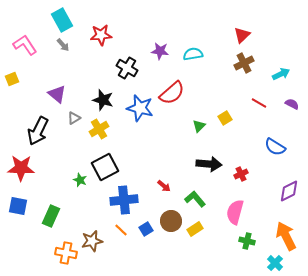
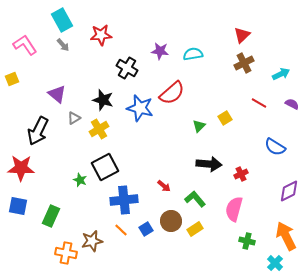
pink semicircle at (235, 212): moved 1 px left, 3 px up
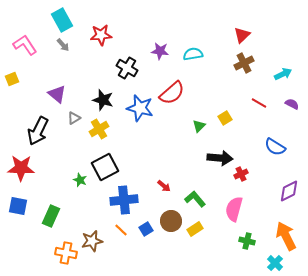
cyan arrow at (281, 74): moved 2 px right
black arrow at (209, 164): moved 11 px right, 6 px up
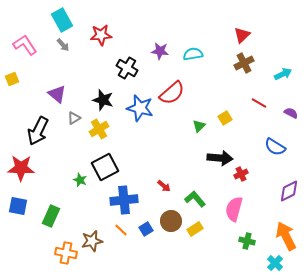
purple semicircle at (292, 104): moved 1 px left, 9 px down
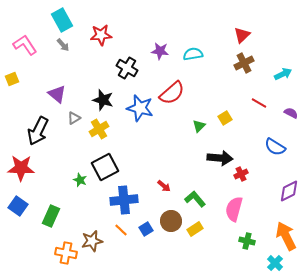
blue square at (18, 206): rotated 24 degrees clockwise
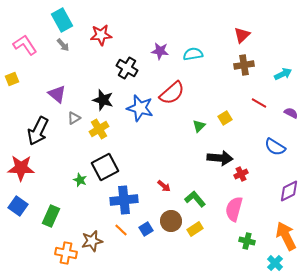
brown cross at (244, 63): moved 2 px down; rotated 18 degrees clockwise
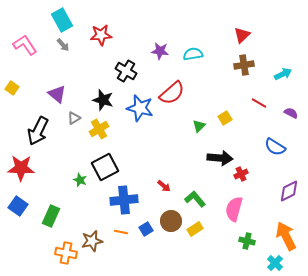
black cross at (127, 68): moved 1 px left, 3 px down
yellow square at (12, 79): moved 9 px down; rotated 32 degrees counterclockwise
orange line at (121, 230): moved 2 px down; rotated 32 degrees counterclockwise
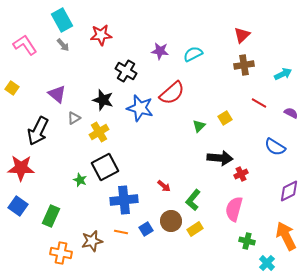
cyan semicircle at (193, 54): rotated 18 degrees counterclockwise
yellow cross at (99, 129): moved 3 px down
green L-shape at (195, 199): moved 2 px left, 1 px down; rotated 100 degrees counterclockwise
orange cross at (66, 253): moved 5 px left
cyan cross at (275, 263): moved 8 px left
